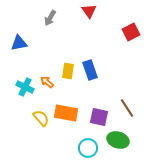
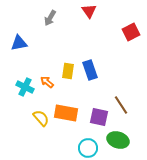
brown line: moved 6 px left, 3 px up
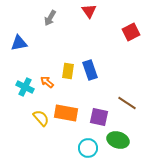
brown line: moved 6 px right, 2 px up; rotated 24 degrees counterclockwise
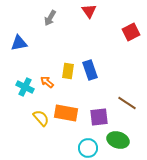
purple square: rotated 18 degrees counterclockwise
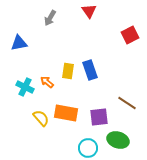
red square: moved 1 px left, 3 px down
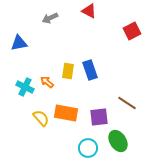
red triangle: rotated 28 degrees counterclockwise
gray arrow: rotated 35 degrees clockwise
red square: moved 2 px right, 4 px up
green ellipse: moved 1 px down; rotated 40 degrees clockwise
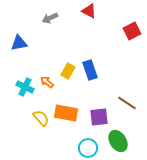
yellow rectangle: rotated 21 degrees clockwise
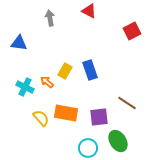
gray arrow: rotated 105 degrees clockwise
blue triangle: rotated 18 degrees clockwise
yellow rectangle: moved 3 px left
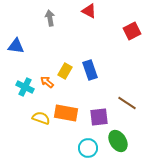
blue triangle: moved 3 px left, 3 px down
yellow semicircle: rotated 30 degrees counterclockwise
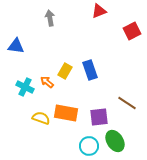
red triangle: moved 10 px right; rotated 49 degrees counterclockwise
green ellipse: moved 3 px left
cyan circle: moved 1 px right, 2 px up
